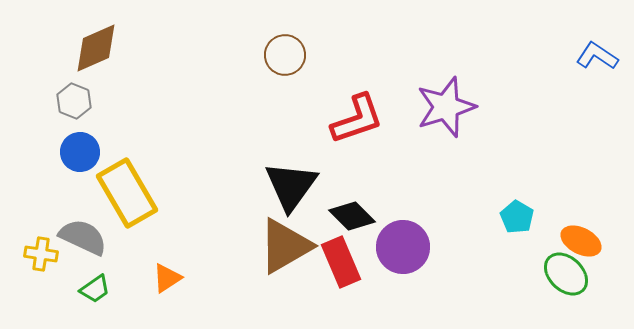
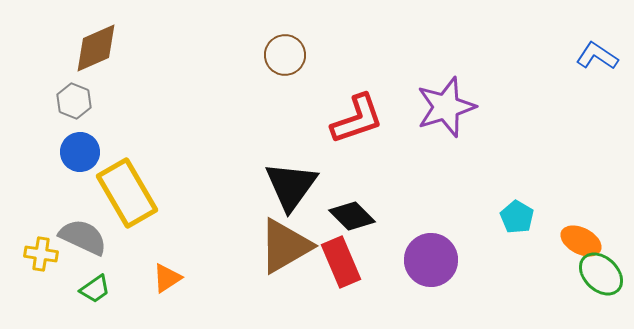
purple circle: moved 28 px right, 13 px down
green ellipse: moved 35 px right
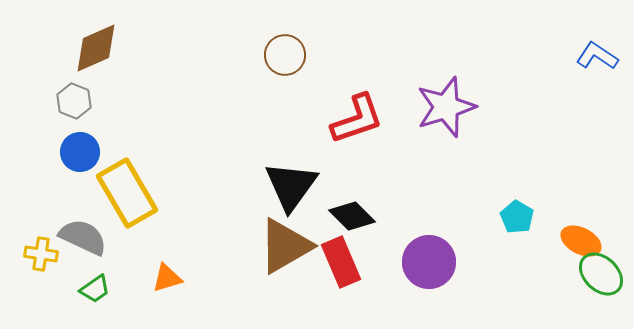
purple circle: moved 2 px left, 2 px down
orange triangle: rotated 16 degrees clockwise
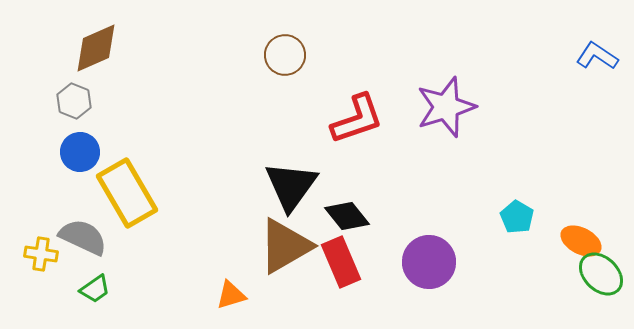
black diamond: moved 5 px left; rotated 6 degrees clockwise
orange triangle: moved 64 px right, 17 px down
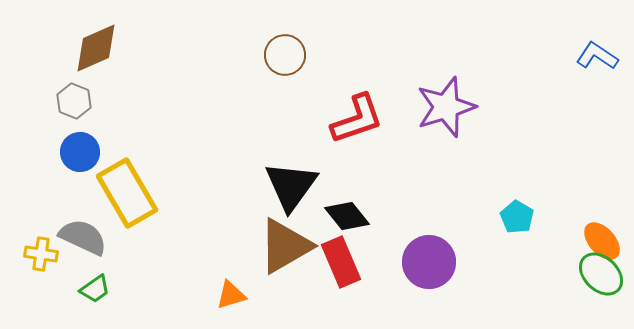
orange ellipse: moved 21 px right; rotated 21 degrees clockwise
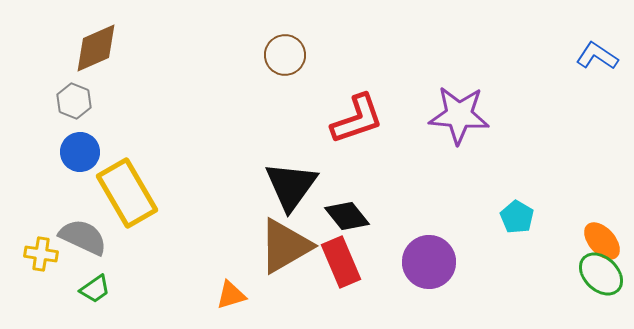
purple star: moved 13 px right, 8 px down; rotated 22 degrees clockwise
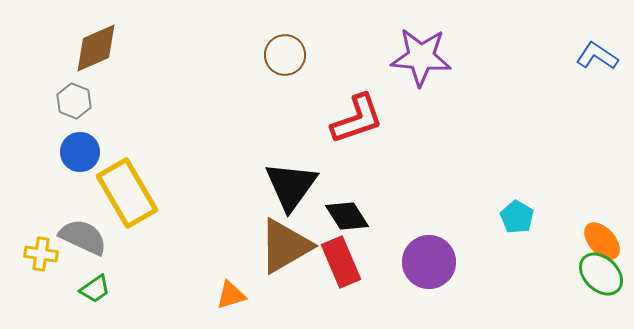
purple star: moved 38 px left, 58 px up
black diamond: rotated 6 degrees clockwise
